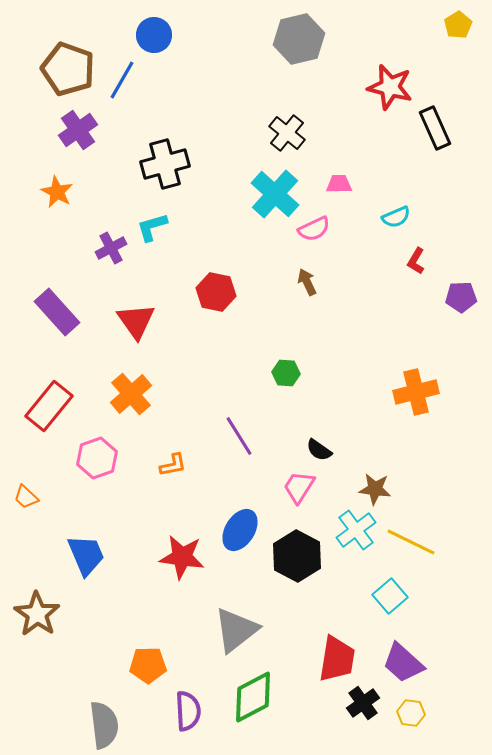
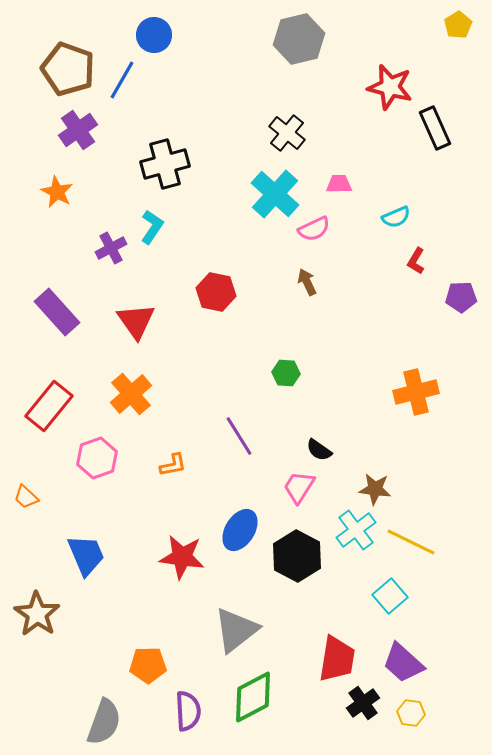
cyan L-shape at (152, 227): rotated 140 degrees clockwise
gray semicircle at (104, 725): moved 3 px up; rotated 27 degrees clockwise
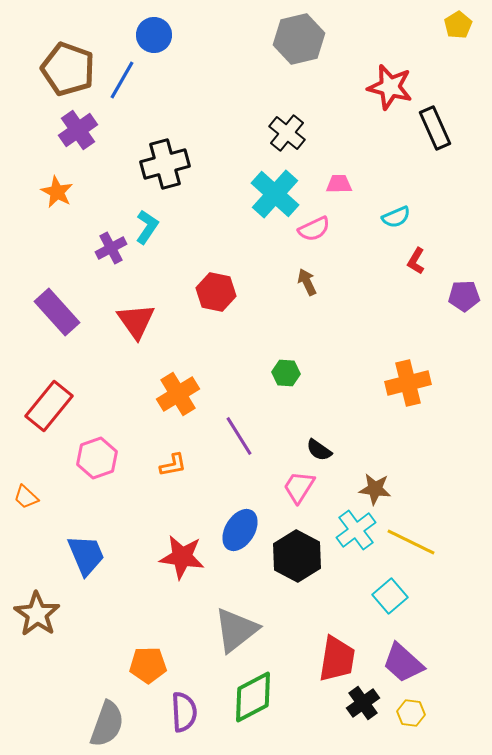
cyan L-shape at (152, 227): moved 5 px left
purple pentagon at (461, 297): moved 3 px right, 1 px up
orange cross at (416, 392): moved 8 px left, 9 px up
orange cross at (131, 394): moved 47 px right; rotated 9 degrees clockwise
purple semicircle at (188, 711): moved 4 px left, 1 px down
gray semicircle at (104, 722): moved 3 px right, 2 px down
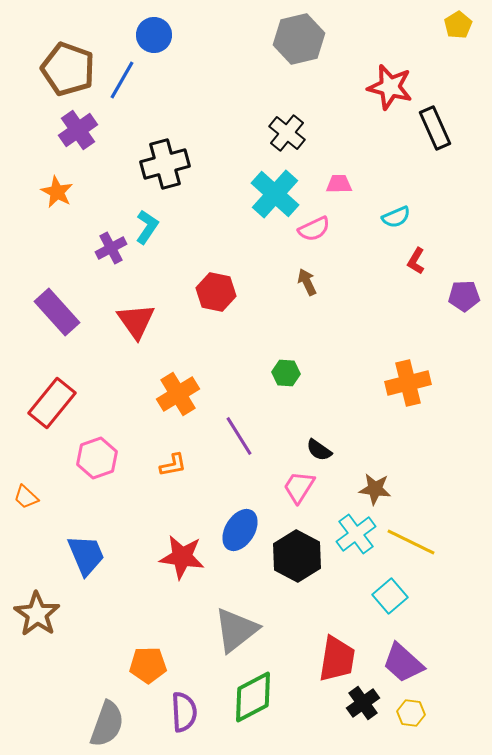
red rectangle at (49, 406): moved 3 px right, 3 px up
cyan cross at (356, 530): moved 4 px down
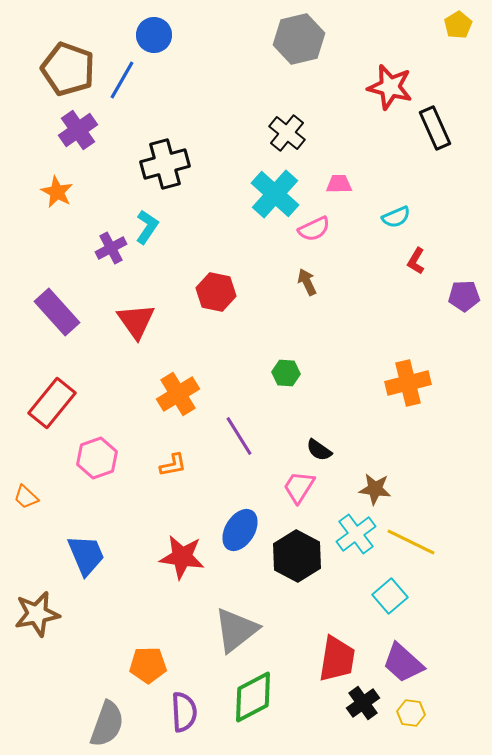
brown star at (37, 614): rotated 27 degrees clockwise
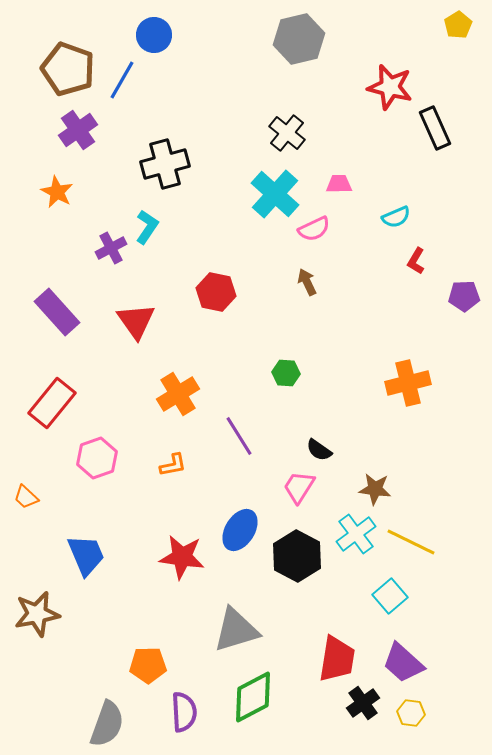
gray triangle at (236, 630): rotated 21 degrees clockwise
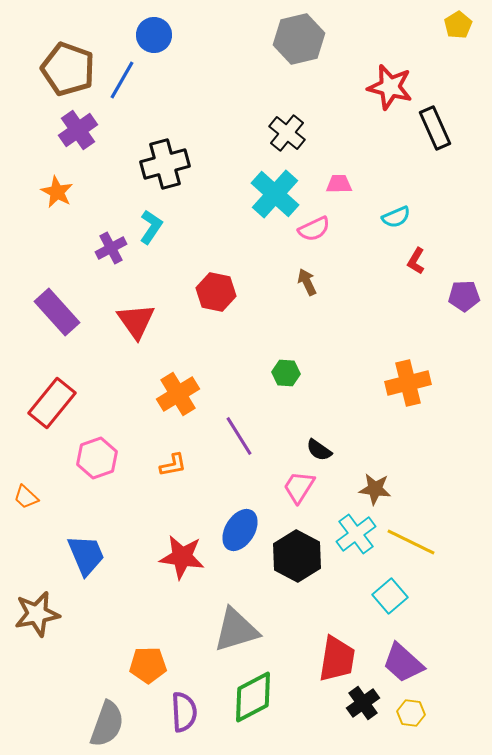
cyan L-shape at (147, 227): moved 4 px right
